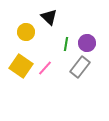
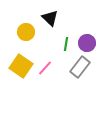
black triangle: moved 1 px right, 1 px down
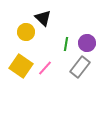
black triangle: moved 7 px left
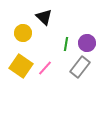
black triangle: moved 1 px right, 1 px up
yellow circle: moved 3 px left, 1 px down
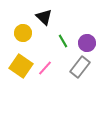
green line: moved 3 px left, 3 px up; rotated 40 degrees counterclockwise
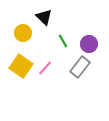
purple circle: moved 2 px right, 1 px down
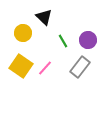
purple circle: moved 1 px left, 4 px up
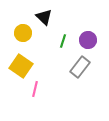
green line: rotated 48 degrees clockwise
pink line: moved 10 px left, 21 px down; rotated 28 degrees counterclockwise
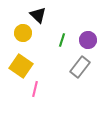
black triangle: moved 6 px left, 2 px up
green line: moved 1 px left, 1 px up
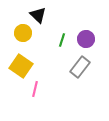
purple circle: moved 2 px left, 1 px up
